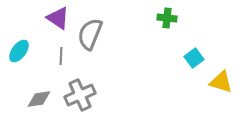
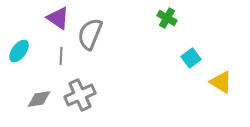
green cross: rotated 24 degrees clockwise
cyan square: moved 3 px left
yellow triangle: rotated 15 degrees clockwise
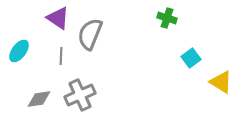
green cross: rotated 12 degrees counterclockwise
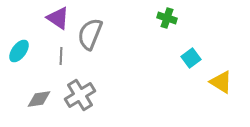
gray cross: rotated 8 degrees counterclockwise
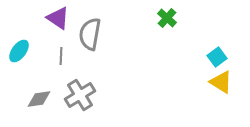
green cross: rotated 24 degrees clockwise
gray semicircle: rotated 12 degrees counterclockwise
cyan square: moved 26 px right, 1 px up
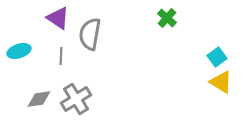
cyan ellipse: rotated 35 degrees clockwise
gray cross: moved 4 px left, 4 px down
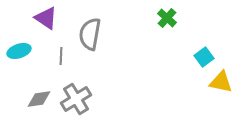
purple triangle: moved 12 px left
cyan square: moved 13 px left
yellow triangle: rotated 20 degrees counterclockwise
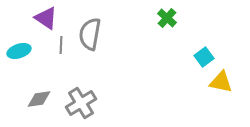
gray line: moved 11 px up
gray cross: moved 5 px right, 4 px down
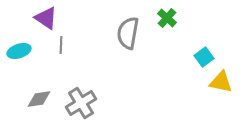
gray semicircle: moved 38 px right, 1 px up
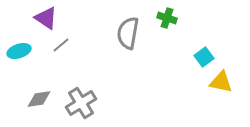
green cross: rotated 24 degrees counterclockwise
gray line: rotated 48 degrees clockwise
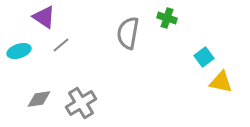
purple triangle: moved 2 px left, 1 px up
